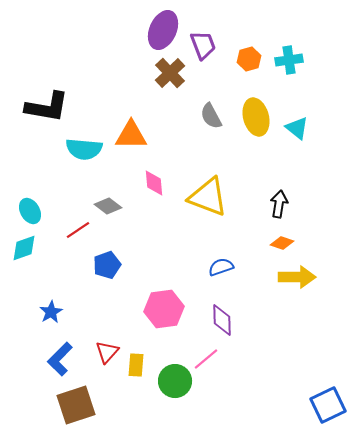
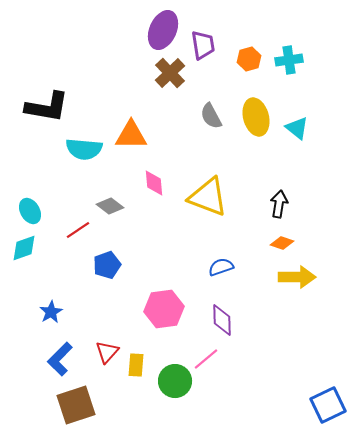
purple trapezoid: rotated 12 degrees clockwise
gray diamond: moved 2 px right
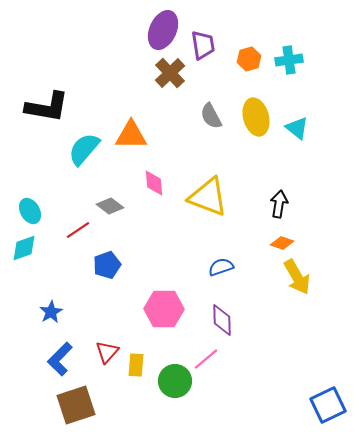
cyan semicircle: rotated 126 degrees clockwise
yellow arrow: rotated 60 degrees clockwise
pink hexagon: rotated 9 degrees clockwise
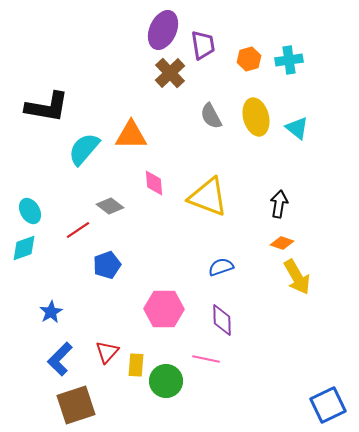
pink line: rotated 52 degrees clockwise
green circle: moved 9 px left
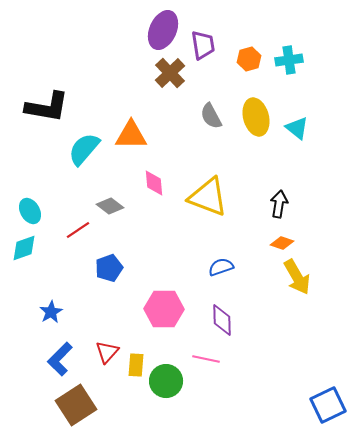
blue pentagon: moved 2 px right, 3 px down
brown square: rotated 15 degrees counterclockwise
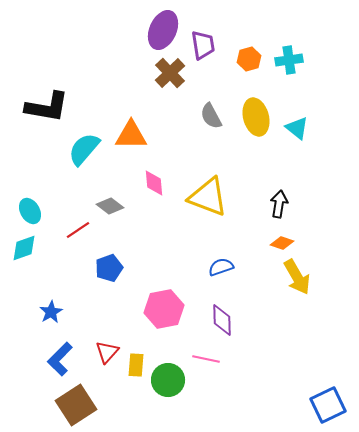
pink hexagon: rotated 12 degrees counterclockwise
green circle: moved 2 px right, 1 px up
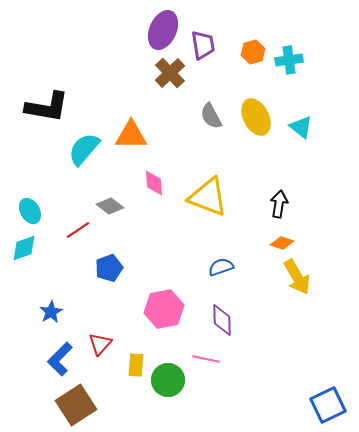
orange hexagon: moved 4 px right, 7 px up
yellow ellipse: rotated 12 degrees counterclockwise
cyan triangle: moved 4 px right, 1 px up
red triangle: moved 7 px left, 8 px up
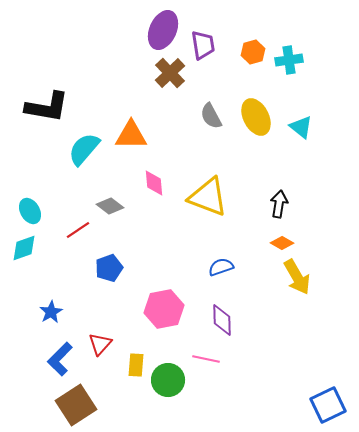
orange diamond: rotated 10 degrees clockwise
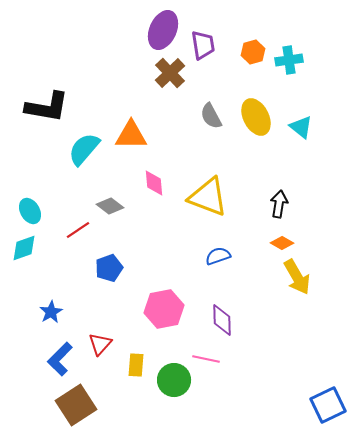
blue semicircle: moved 3 px left, 11 px up
green circle: moved 6 px right
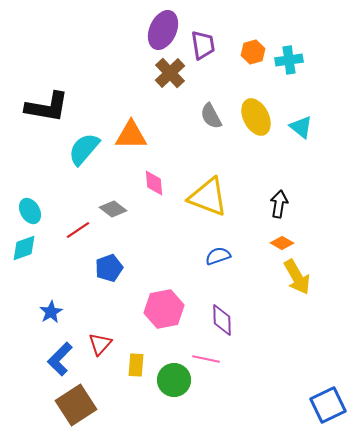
gray diamond: moved 3 px right, 3 px down
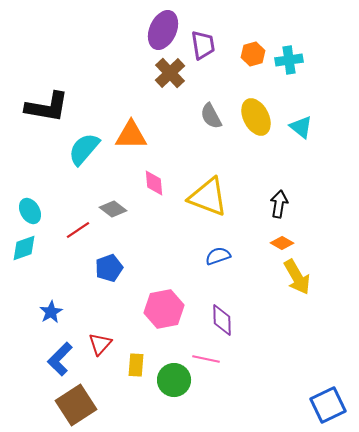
orange hexagon: moved 2 px down
